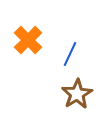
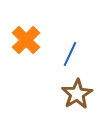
orange cross: moved 2 px left
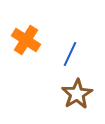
orange cross: rotated 12 degrees counterclockwise
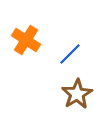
blue line: rotated 20 degrees clockwise
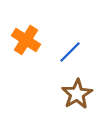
blue line: moved 2 px up
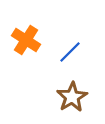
brown star: moved 5 px left, 3 px down
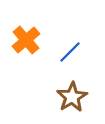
orange cross: rotated 16 degrees clockwise
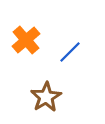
brown star: moved 26 px left
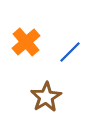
orange cross: moved 2 px down
